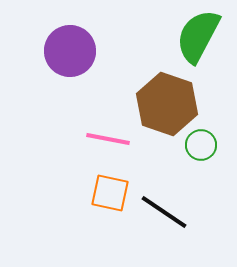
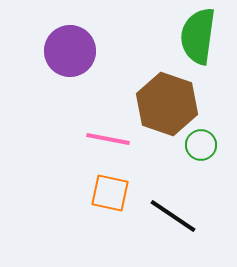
green semicircle: rotated 20 degrees counterclockwise
black line: moved 9 px right, 4 px down
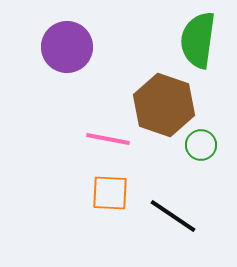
green semicircle: moved 4 px down
purple circle: moved 3 px left, 4 px up
brown hexagon: moved 3 px left, 1 px down
orange square: rotated 9 degrees counterclockwise
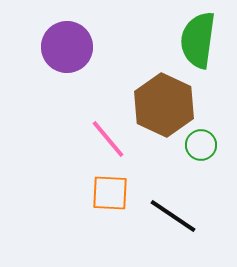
brown hexagon: rotated 6 degrees clockwise
pink line: rotated 39 degrees clockwise
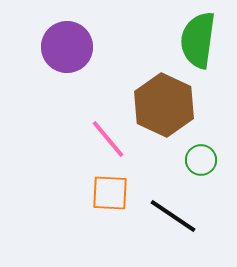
green circle: moved 15 px down
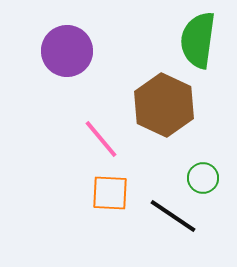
purple circle: moved 4 px down
pink line: moved 7 px left
green circle: moved 2 px right, 18 px down
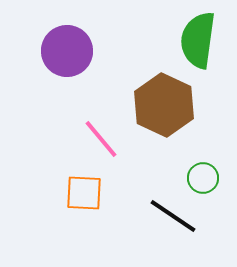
orange square: moved 26 px left
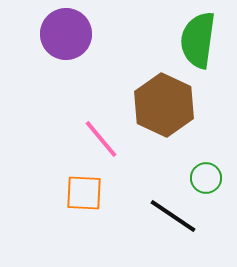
purple circle: moved 1 px left, 17 px up
green circle: moved 3 px right
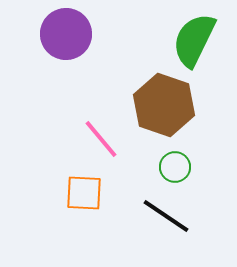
green semicircle: moved 4 px left; rotated 18 degrees clockwise
brown hexagon: rotated 6 degrees counterclockwise
green circle: moved 31 px left, 11 px up
black line: moved 7 px left
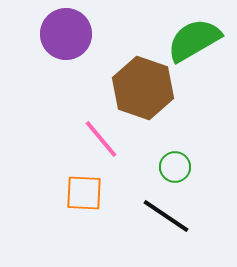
green semicircle: rotated 34 degrees clockwise
brown hexagon: moved 21 px left, 17 px up
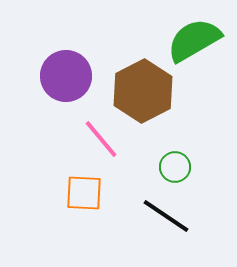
purple circle: moved 42 px down
brown hexagon: moved 3 px down; rotated 14 degrees clockwise
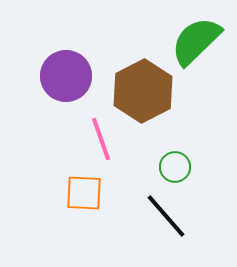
green semicircle: moved 2 px right, 1 px down; rotated 14 degrees counterclockwise
pink line: rotated 21 degrees clockwise
black line: rotated 15 degrees clockwise
